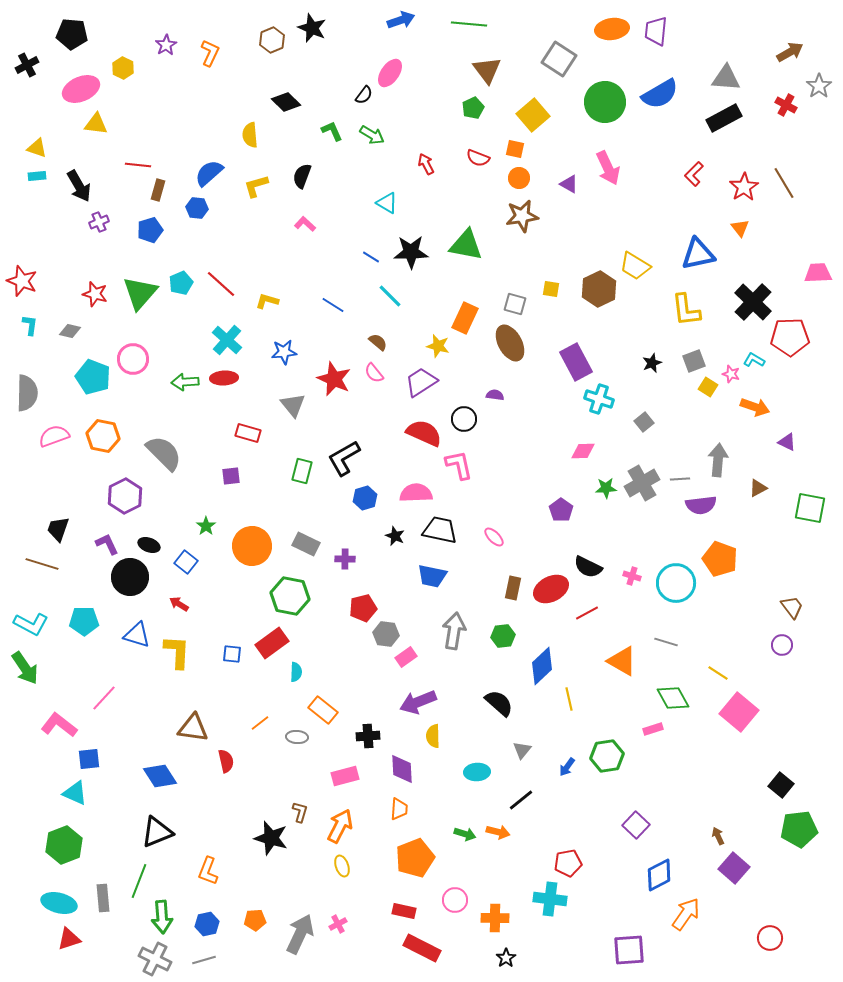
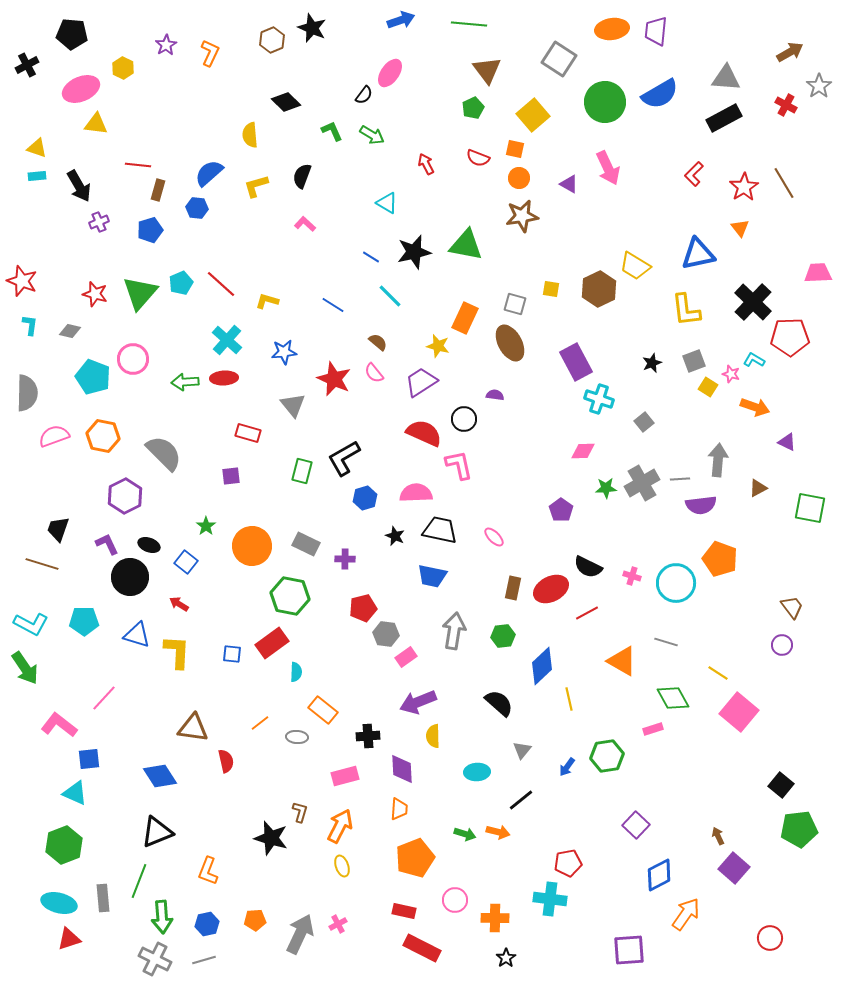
black star at (411, 252): moved 3 px right; rotated 12 degrees counterclockwise
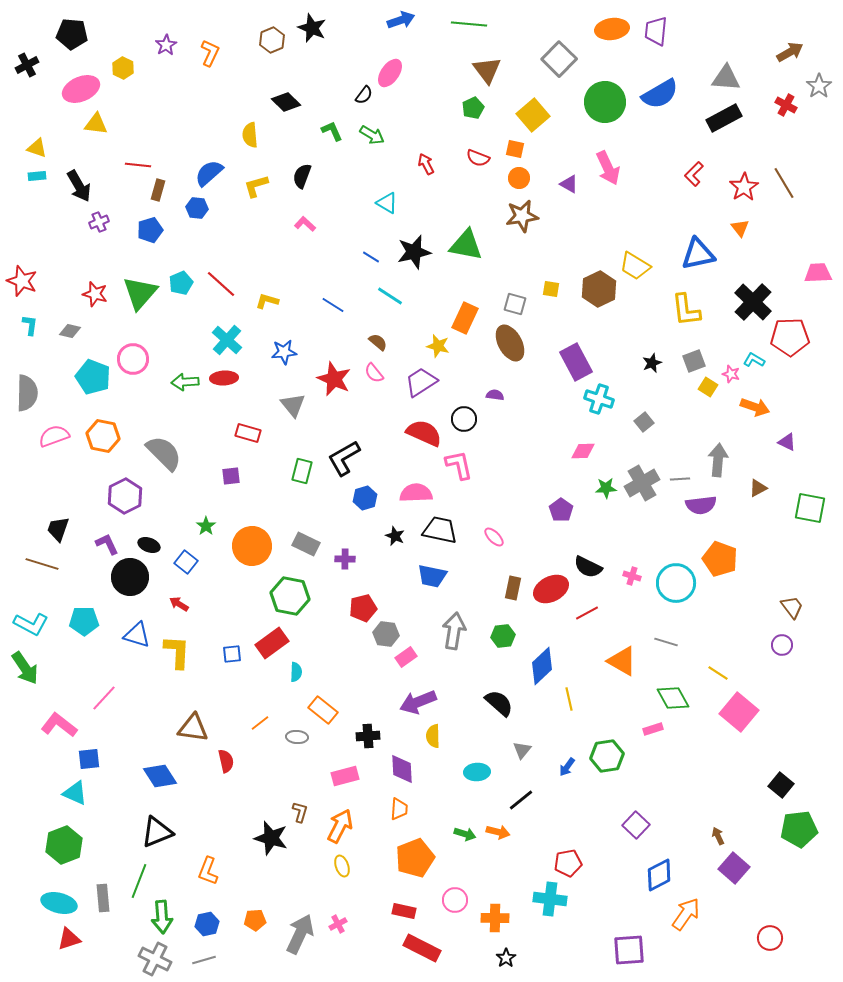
gray square at (559, 59): rotated 12 degrees clockwise
cyan line at (390, 296): rotated 12 degrees counterclockwise
blue square at (232, 654): rotated 12 degrees counterclockwise
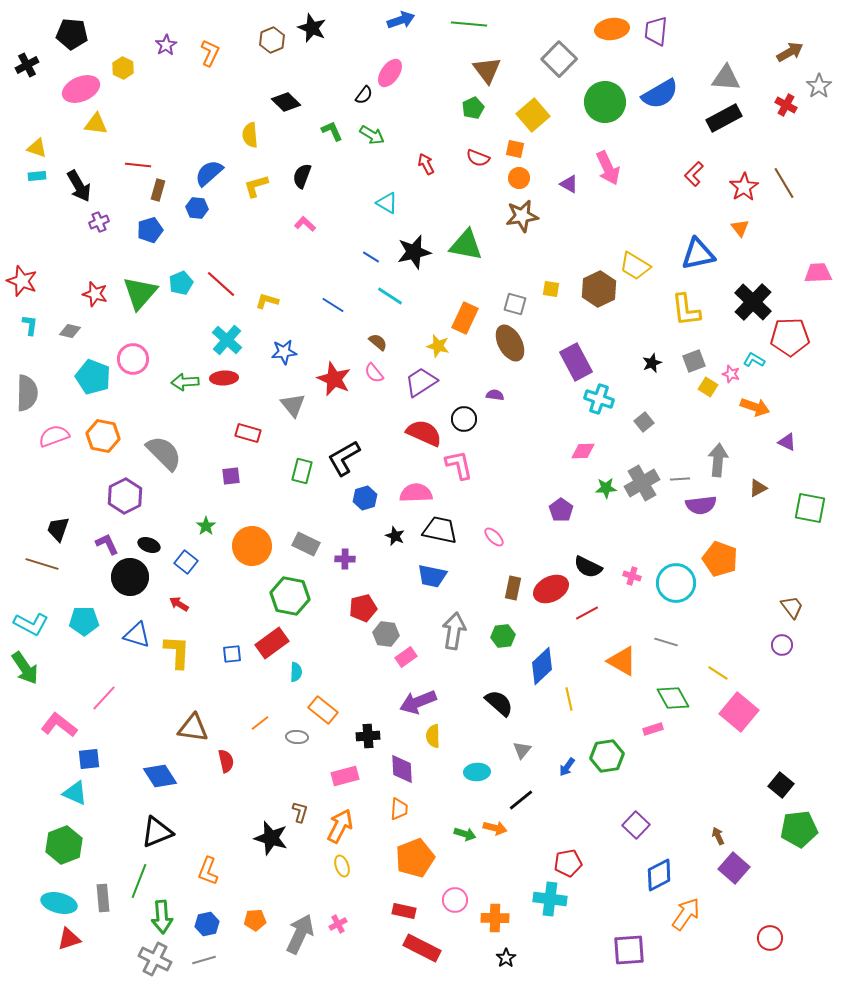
orange arrow at (498, 832): moved 3 px left, 4 px up
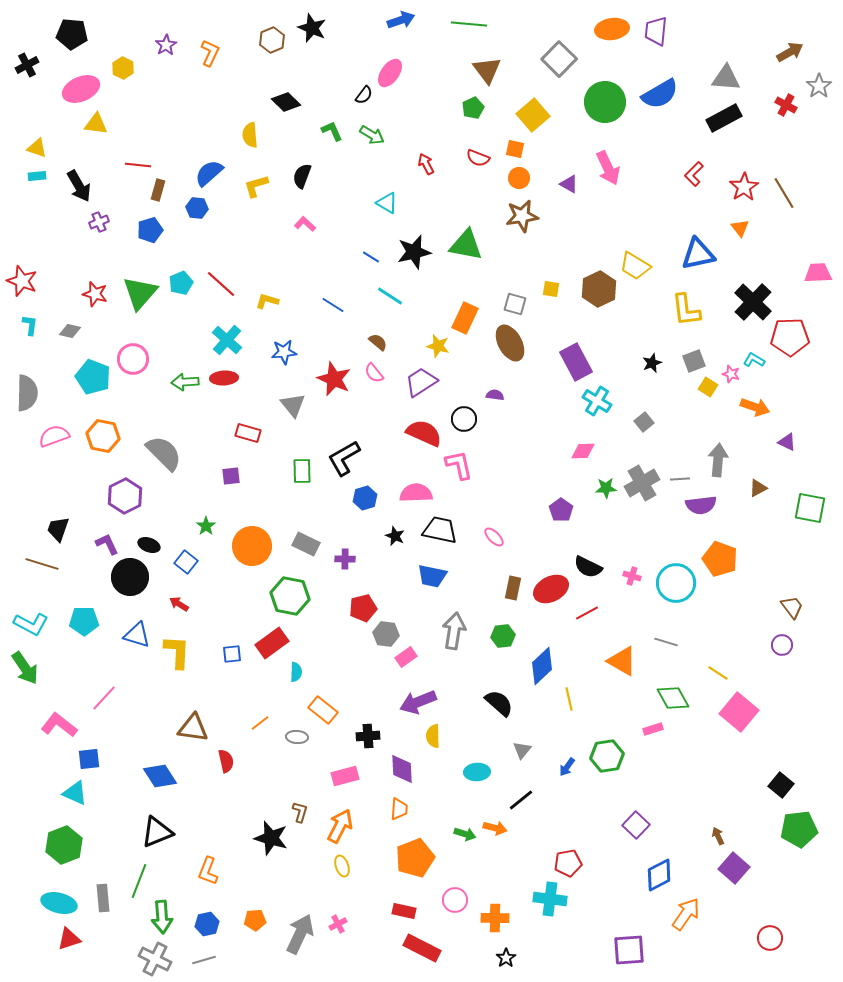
brown line at (784, 183): moved 10 px down
cyan cross at (599, 399): moved 2 px left, 2 px down; rotated 12 degrees clockwise
green rectangle at (302, 471): rotated 15 degrees counterclockwise
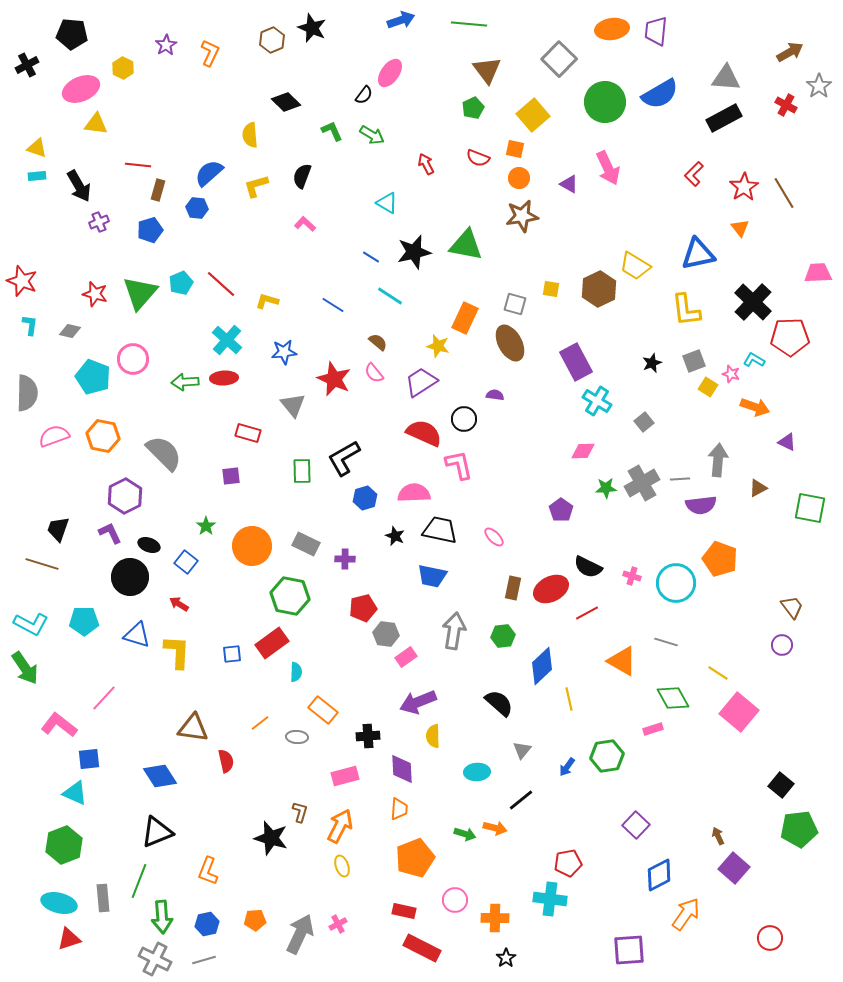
pink semicircle at (416, 493): moved 2 px left
purple L-shape at (107, 544): moved 3 px right, 11 px up
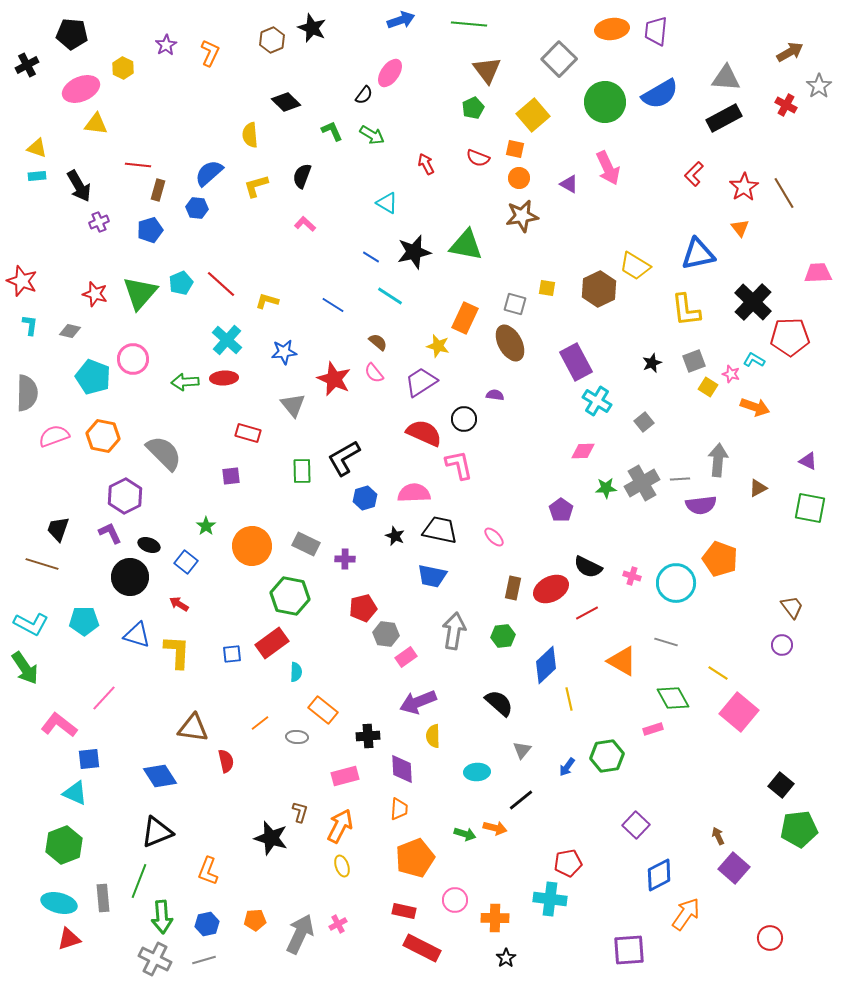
yellow square at (551, 289): moved 4 px left, 1 px up
purple triangle at (787, 442): moved 21 px right, 19 px down
blue diamond at (542, 666): moved 4 px right, 1 px up
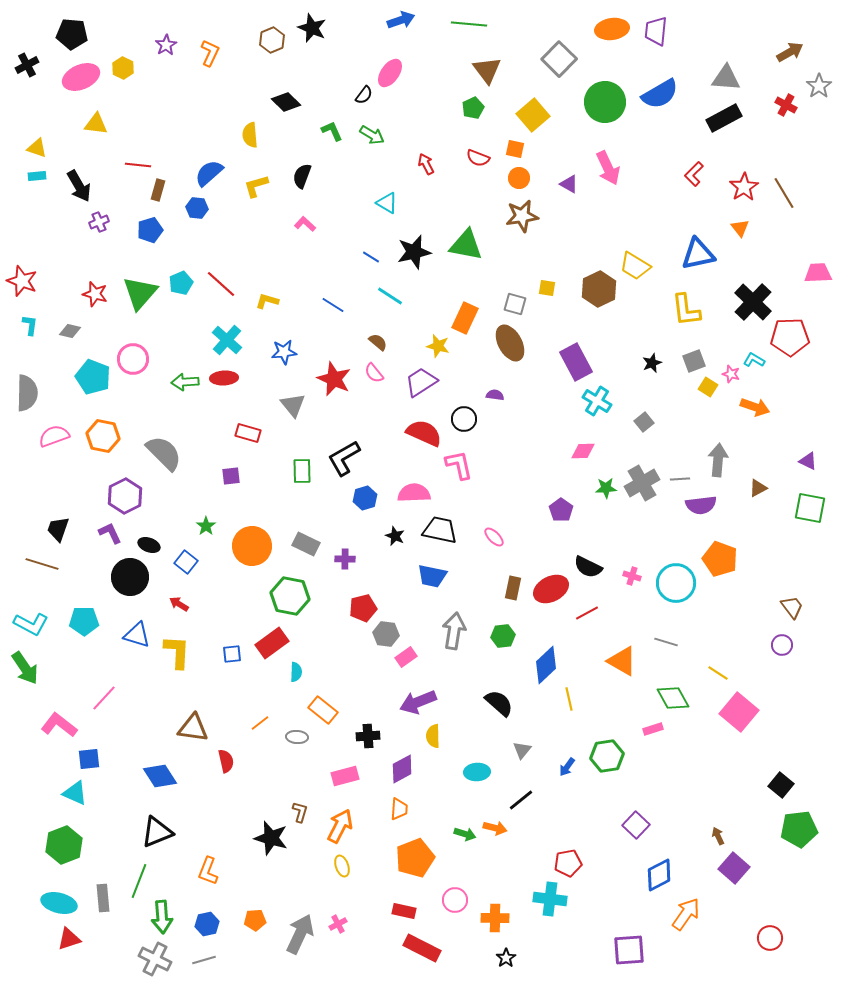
pink ellipse at (81, 89): moved 12 px up
purple diamond at (402, 769): rotated 64 degrees clockwise
